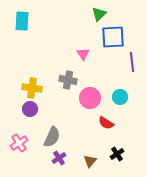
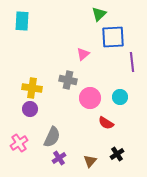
pink triangle: rotated 24 degrees clockwise
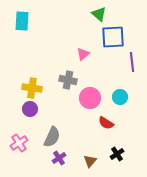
green triangle: rotated 35 degrees counterclockwise
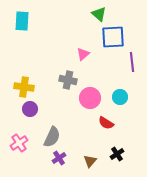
yellow cross: moved 8 px left, 1 px up
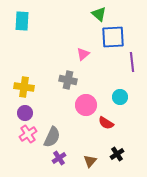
pink circle: moved 4 px left, 7 px down
purple circle: moved 5 px left, 4 px down
pink cross: moved 9 px right, 9 px up
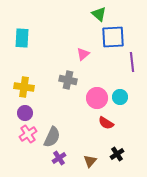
cyan rectangle: moved 17 px down
pink circle: moved 11 px right, 7 px up
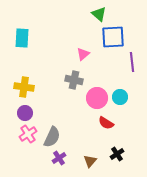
gray cross: moved 6 px right
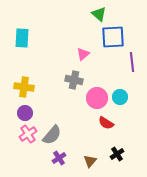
gray semicircle: moved 2 px up; rotated 15 degrees clockwise
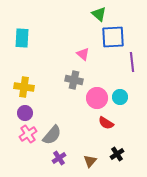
pink triangle: rotated 40 degrees counterclockwise
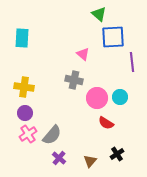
purple cross: rotated 16 degrees counterclockwise
